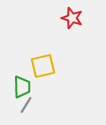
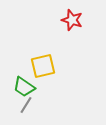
red star: moved 2 px down
green trapezoid: moved 2 px right; rotated 125 degrees clockwise
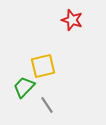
green trapezoid: rotated 100 degrees clockwise
gray line: moved 21 px right; rotated 66 degrees counterclockwise
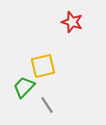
red star: moved 2 px down
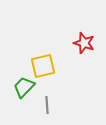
red star: moved 12 px right, 21 px down
gray line: rotated 30 degrees clockwise
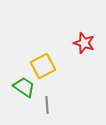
yellow square: rotated 15 degrees counterclockwise
green trapezoid: rotated 80 degrees clockwise
